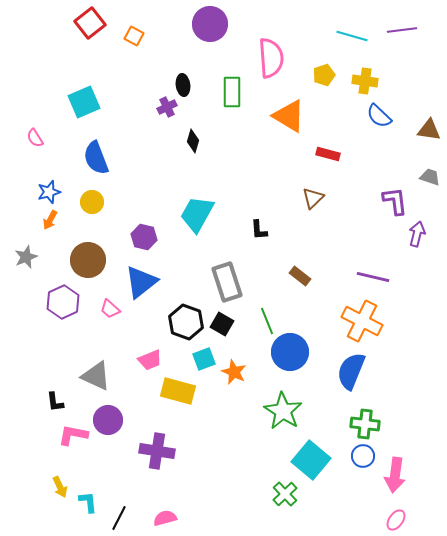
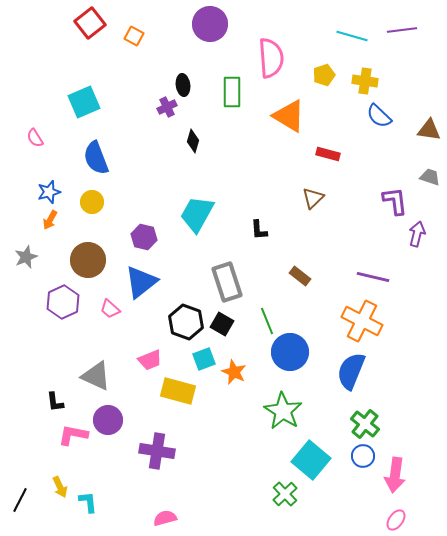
green cross at (365, 424): rotated 32 degrees clockwise
black line at (119, 518): moved 99 px left, 18 px up
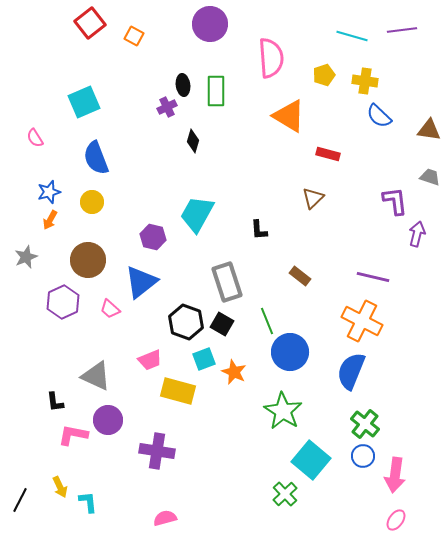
green rectangle at (232, 92): moved 16 px left, 1 px up
purple hexagon at (144, 237): moved 9 px right
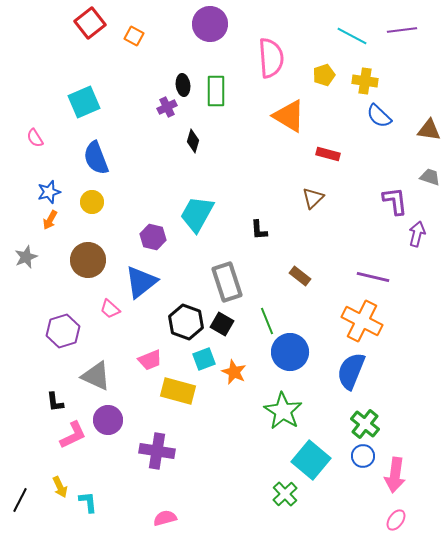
cyan line at (352, 36): rotated 12 degrees clockwise
purple hexagon at (63, 302): moved 29 px down; rotated 8 degrees clockwise
pink L-shape at (73, 435): rotated 144 degrees clockwise
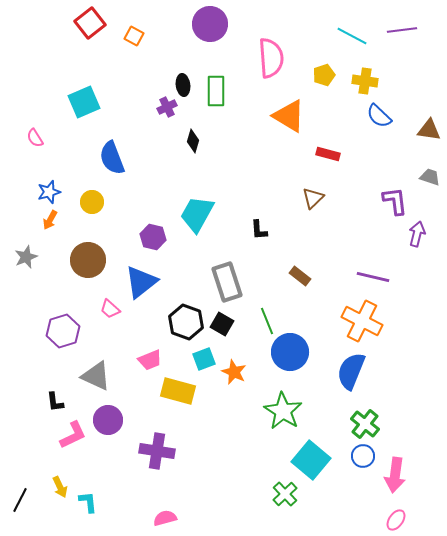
blue semicircle at (96, 158): moved 16 px right
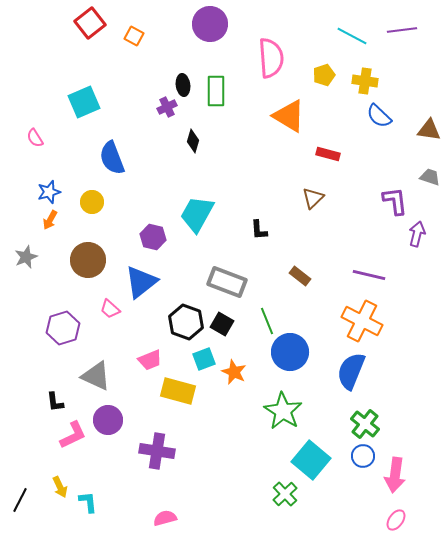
purple line at (373, 277): moved 4 px left, 2 px up
gray rectangle at (227, 282): rotated 51 degrees counterclockwise
purple hexagon at (63, 331): moved 3 px up
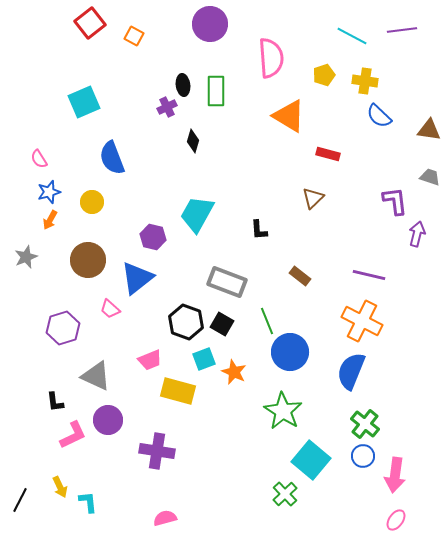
pink semicircle at (35, 138): moved 4 px right, 21 px down
blue triangle at (141, 282): moved 4 px left, 4 px up
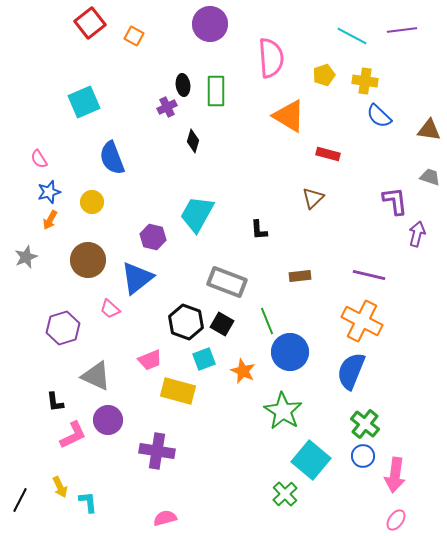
brown rectangle at (300, 276): rotated 45 degrees counterclockwise
orange star at (234, 372): moved 9 px right, 1 px up
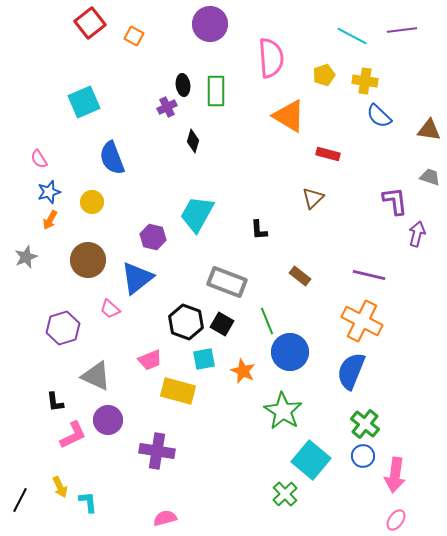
brown rectangle at (300, 276): rotated 45 degrees clockwise
cyan square at (204, 359): rotated 10 degrees clockwise
